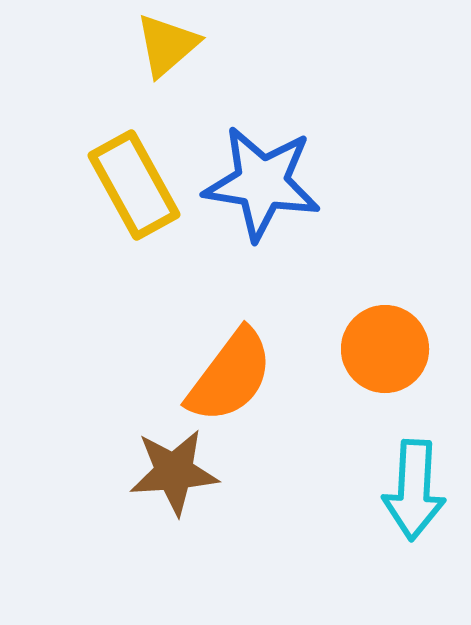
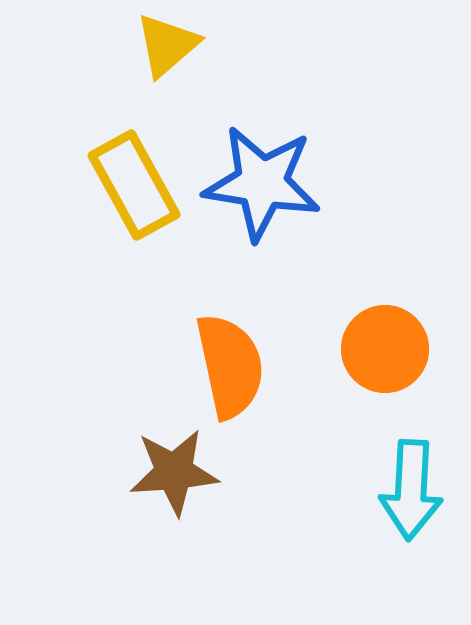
orange semicircle: moved 10 px up; rotated 49 degrees counterclockwise
cyan arrow: moved 3 px left
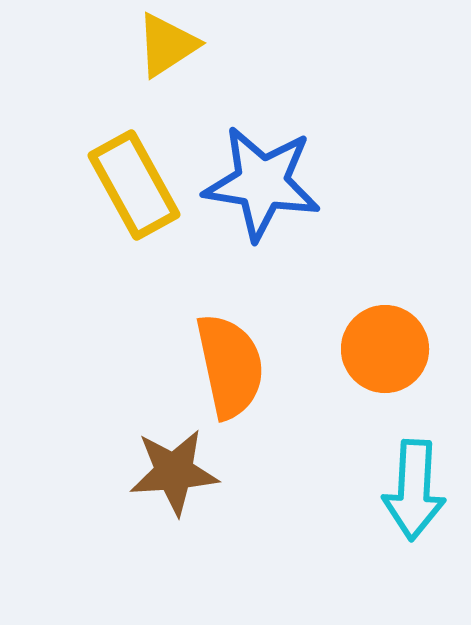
yellow triangle: rotated 8 degrees clockwise
cyan arrow: moved 3 px right
